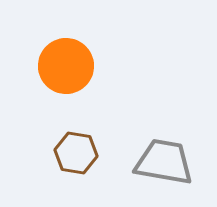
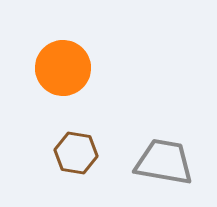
orange circle: moved 3 px left, 2 px down
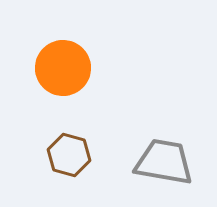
brown hexagon: moved 7 px left, 2 px down; rotated 6 degrees clockwise
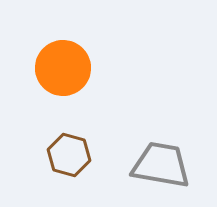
gray trapezoid: moved 3 px left, 3 px down
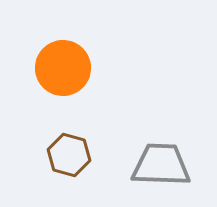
gray trapezoid: rotated 8 degrees counterclockwise
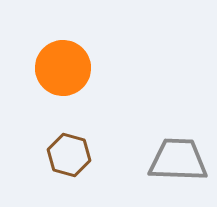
gray trapezoid: moved 17 px right, 5 px up
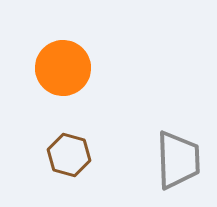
gray trapezoid: rotated 86 degrees clockwise
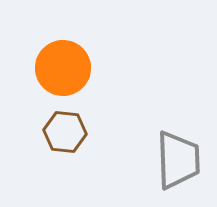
brown hexagon: moved 4 px left, 23 px up; rotated 9 degrees counterclockwise
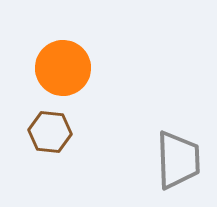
brown hexagon: moved 15 px left
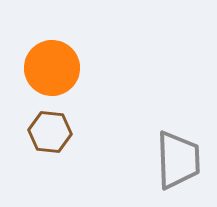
orange circle: moved 11 px left
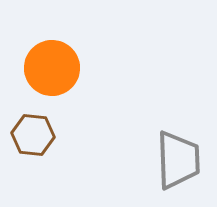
brown hexagon: moved 17 px left, 3 px down
